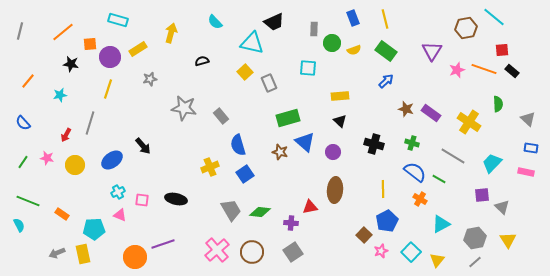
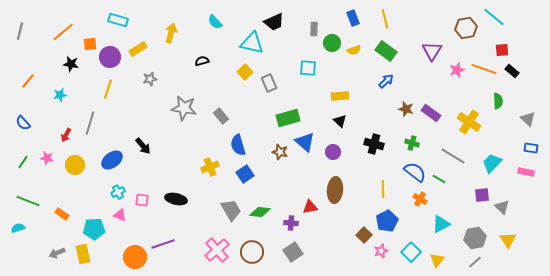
green semicircle at (498, 104): moved 3 px up
cyan semicircle at (19, 225): moved 1 px left, 3 px down; rotated 80 degrees counterclockwise
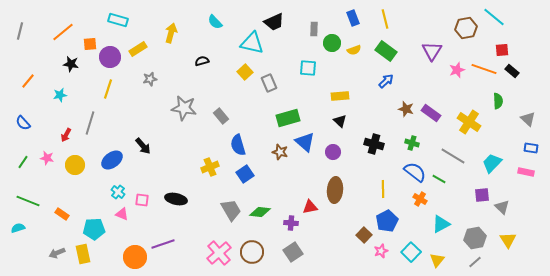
cyan cross at (118, 192): rotated 24 degrees counterclockwise
pink triangle at (120, 215): moved 2 px right, 1 px up
pink cross at (217, 250): moved 2 px right, 3 px down
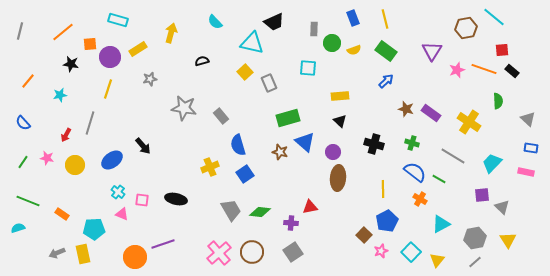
brown ellipse at (335, 190): moved 3 px right, 12 px up
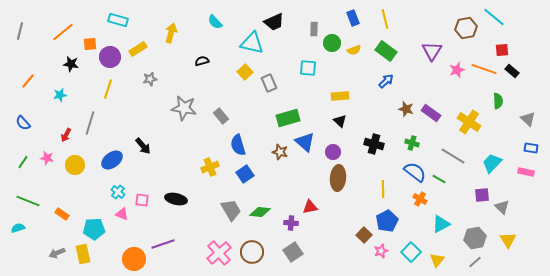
orange circle at (135, 257): moved 1 px left, 2 px down
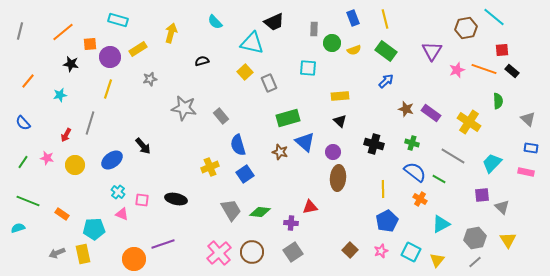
brown square at (364, 235): moved 14 px left, 15 px down
cyan square at (411, 252): rotated 18 degrees counterclockwise
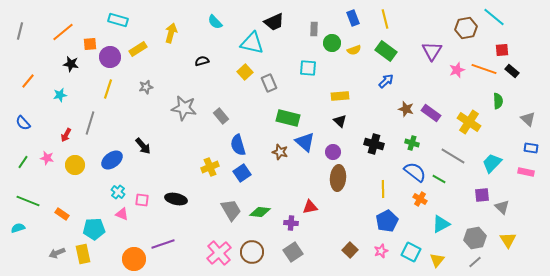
gray star at (150, 79): moved 4 px left, 8 px down
green rectangle at (288, 118): rotated 30 degrees clockwise
blue square at (245, 174): moved 3 px left, 1 px up
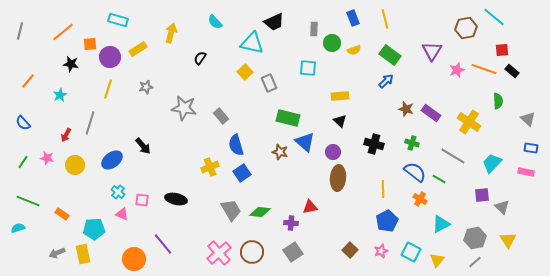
green rectangle at (386, 51): moved 4 px right, 4 px down
black semicircle at (202, 61): moved 2 px left, 3 px up; rotated 40 degrees counterclockwise
cyan star at (60, 95): rotated 16 degrees counterclockwise
blue semicircle at (238, 145): moved 2 px left
purple line at (163, 244): rotated 70 degrees clockwise
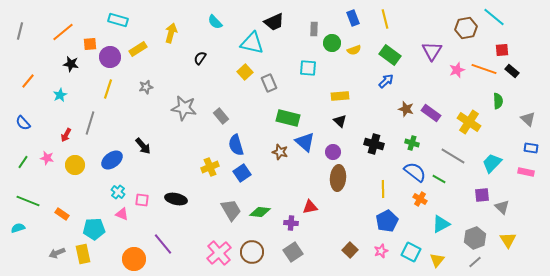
gray hexagon at (475, 238): rotated 10 degrees counterclockwise
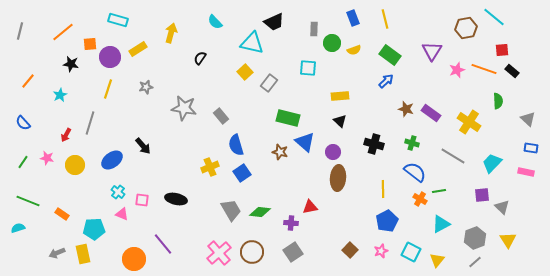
gray rectangle at (269, 83): rotated 60 degrees clockwise
green line at (439, 179): moved 12 px down; rotated 40 degrees counterclockwise
